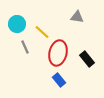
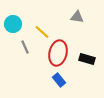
cyan circle: moved 4 px left
black rectangle: rotated 35 degrees counterclockwise
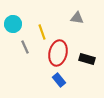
gray triangle: moved 1 px down
yellow line: rotated 28 degrees clockwise
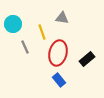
gray triangle: moved 15 px left
black rectangle: rotated 56 degrees counterclockwise
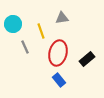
gray triangle: rotated 16 degrees counterclockwise
yellow line: moved 1 px left, 1 px up
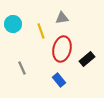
gray line: moved 3 px left, 21 px down
red ellipse: moved 4 px right, 4 px up
